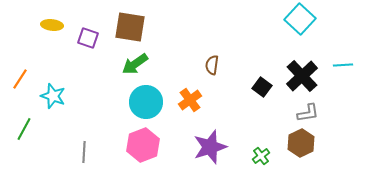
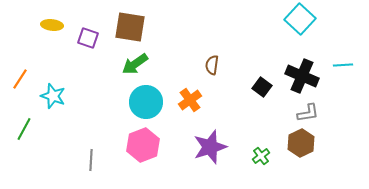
black cross: rotated 24 degrees counterclockwise
gray line: moved 7 px right, 8 px down
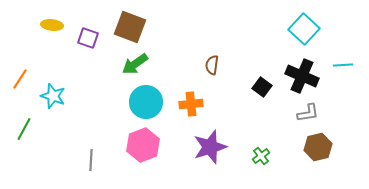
cyan square: moved 4 px right, 10 px down
brown square: rotated 12 degrees clockwise
orange cross: moved 1 px right, 4 px down; rotated 30 degrees clockwise
brown hexagon: moved 17 px right, 4 px down; rotated 12 degrees clockwise
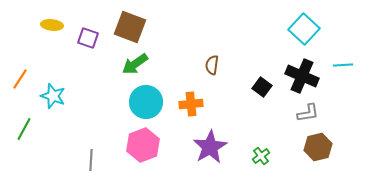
purple star: rotated 12 degrees counterclockwise
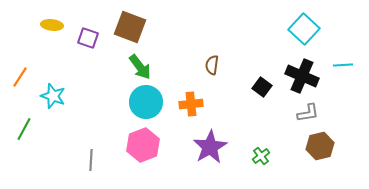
green arrow: moved 5 px right, 3 px down; rotated 92 degrees counterclockwise
orange line: moved 2 px up
brown hexagon: moved 2 px right, 1 px up
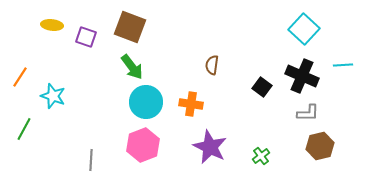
purple square: moved 2 px left, 1 px up
green arrow: moved 8 px left
orange cross: rotated 15 degrees clockwise
gray L-shape: rotated 10 degrees clockwise
purple star: rotated 16 degrees counterclockwise
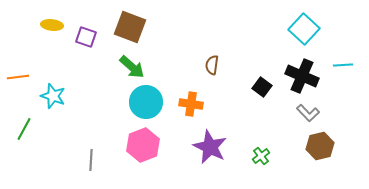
green arrow: rotated 12 degrees counterclockwise
orange line: moved 2 px left; rotated 50 degrees clockwise
gray L-shape: rotated 45 degrees clockwise
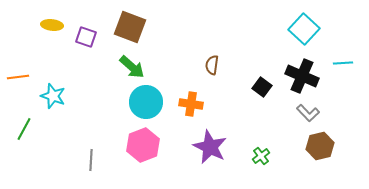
cyan line: moved 2 px up
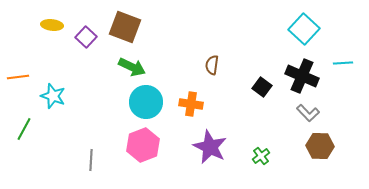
brown square: moved 5 px left
purple square: rotated 25 degrees clockwise
green arrow: rotated 16 degrees counterclockwise
brown hexagon: rotated 16 degrees clockwise
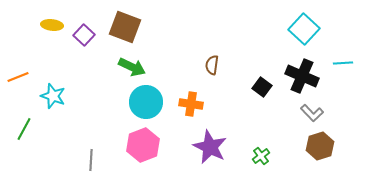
purple square: moved 2 px left, 2 px up
orange line: rotated 15 degrees counterclockwise
gray L-shape: moved 4 px right
brown hexagon: rotated 20 degrees counterclockwise
